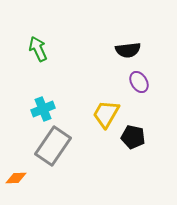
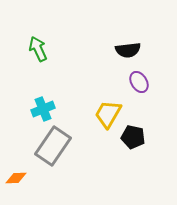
yellow trapezoid: moved 2 px right
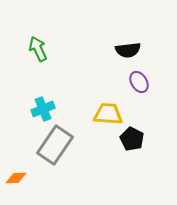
yellow trapezoid: rotated 64 degrees clockwise
black pentagon: moved 1 px left, 2 px down; rotated 15 degrees clockwise
gray rectangle: moved 2 px right, 1 px up
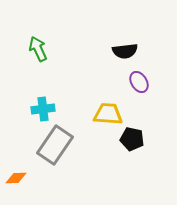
black semicircle: moved 3 px left, 1 px down
cyan cross: rotated 15 degrees clockwise
black pentagon: rotated 15 degrees counterclockwise
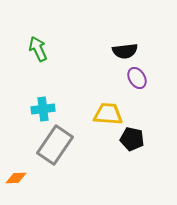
purple ellipse: moved 2 px left, 4 px up
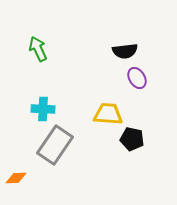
cyan cross: rotated 10 degrees clockwise
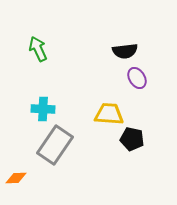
yellow trapezoid: moved 1 px right
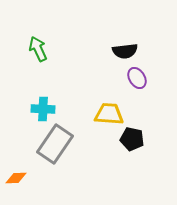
gray rectangle: moved 1 px up
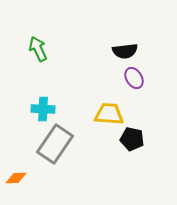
purple ellipse: moved 3 px left
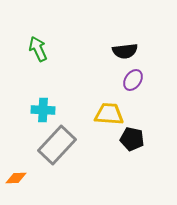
purple ellipse: moved 1 px left, 2 px down; rotated 65 degrees clockwise
cyan cross: moved 1 px down
gray rectangle: moved 2 px right, 1 px down; rotated 9 degrees clockwise
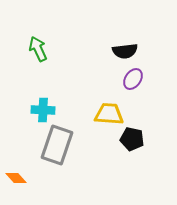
purple ellipse: moved 1 px up
gray rectangle: rotated 24 degrees counterclockwise
orange diamond: rotated 50 degrees clockwise
